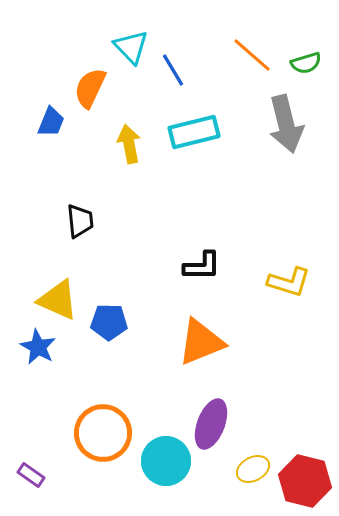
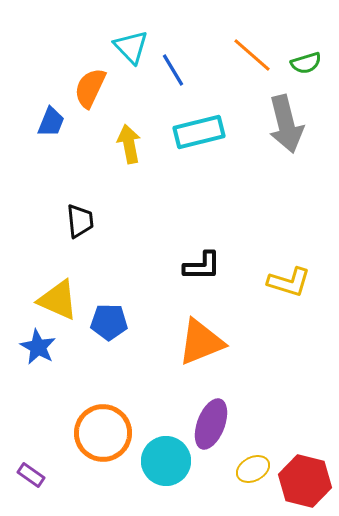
cyan rectangle: moved 5 px right
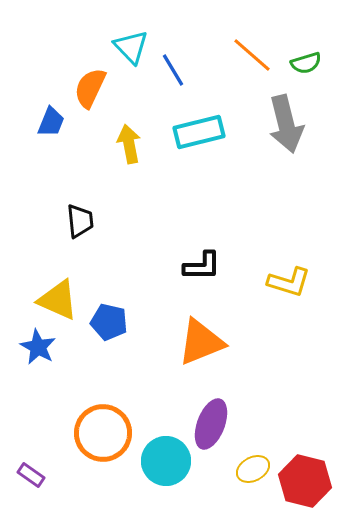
blue pentagon: rotated 12 degrees clockwise
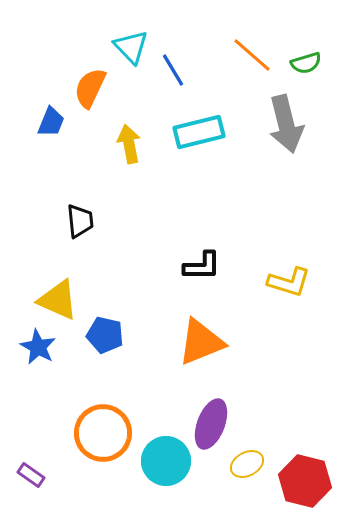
blue pentagon: moved 4 px left, 13 px down
yellow ellipse: moved 6 px left, 5 px up
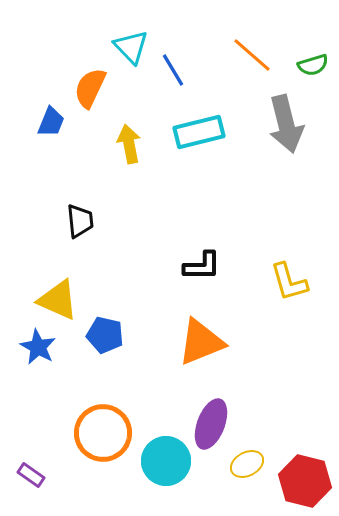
green semicircle: moved 7 px right, 2 px down
yellow L-shape: rotated 57 degrees clockwise
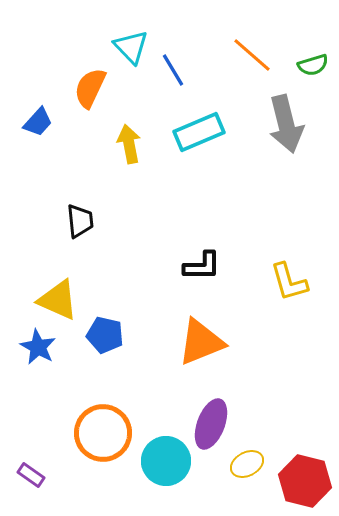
blue trapezoid: moved 13 px left; rotated 20 degrees clockwise
cyan rectangle: rotated 9 degrees counterclockwise
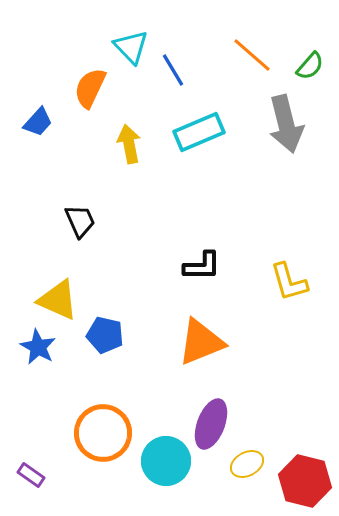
green semicircle: moved 3 px left, 1 px down; rotated 32 degrees counterclockwise
black trapezoid: rotated 18 degrees counterclockwise
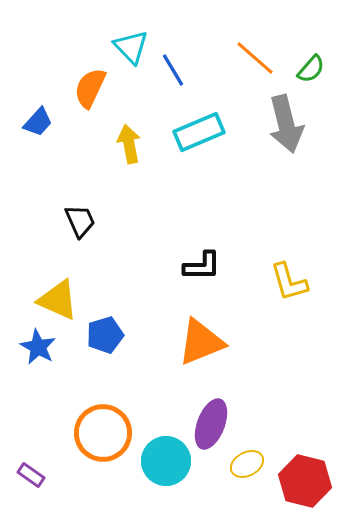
orange line: moved 3 px right, 3 px down
green semicircle: moved 1 px right, 3 px down
blue pentagon: rotated 30 degrees counterclockwise
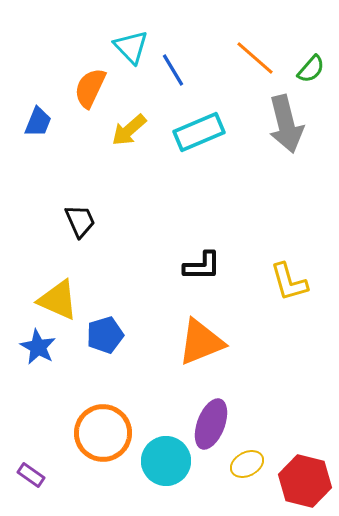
blue trapezoid: rotated 20 degrees counterclockwise
yellow arrow: moved 14 px up; rotated 120 degrees counterclockwise
